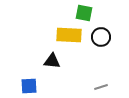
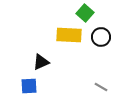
green square: moved 1 px right; rotated 30 degrees clockwise
black triangle: moved 11 px left, 1 px down; rotated 30 degrees counterclockwise
gray line: rotated 48 degrees clockwise
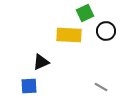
green square: rotated 24 degrees clockwise
black circle: moved 5 px right, 6 px up
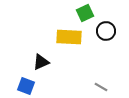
yellow rectangle: moved 2 px down
blue square: moved 3 px left; rotated 24 degrees clockwise
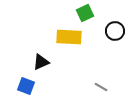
black circle: moved 9 px right
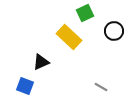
black circle: moved 1 px left
yellow rectangle: rotated 40 degrees clockwise
blue square: moved 1 px left
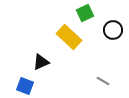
black circle: moved 1 px left, 1 px up
gray line: moved 2 px right, 6 px up
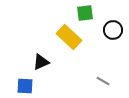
green square: rotated 18 degrees clockwise
blue square: rotated 18 degrees counterclockwise
